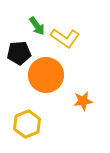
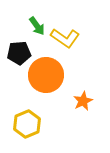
orange star: rotated 18 degrees counterclockwise
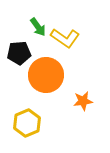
green arrow: moved 1 px right, 1 px down
orange star: rotated 18 degrees clockwise
yellow hexagon: moved 1 px up
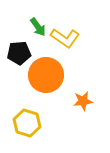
yellow hexagon: rotated 20 degrees counterclockwise
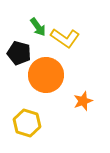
black pentagon: rotated 20 degrees clockwise
orange star: rotated 12 degrees counterclockwise
